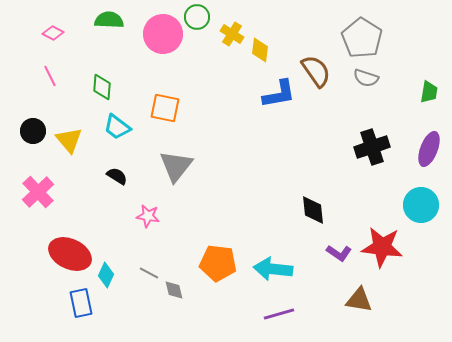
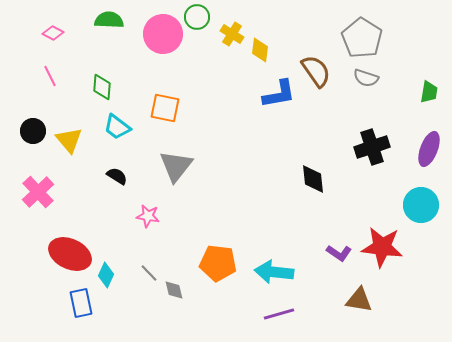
black diamond: moved 31 px up
cyan arrow: moved 1 px right, 3 px down
gray line: rotated 18 degrees clockwise
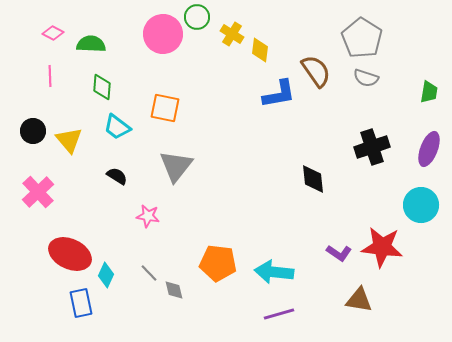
green semicircle: moved 18 px left, 24 px down
pink line: rotated 25 degrees clockwise
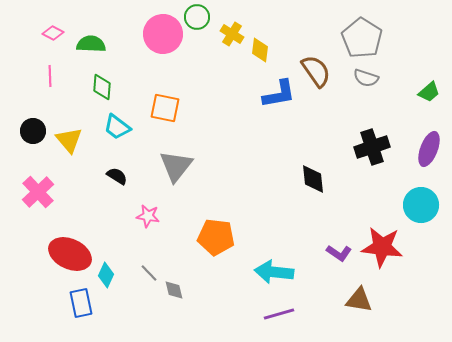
green trapezoid: rotated 40 degrees clockwise
orange pentagon: moved 2 px left, 26 px up
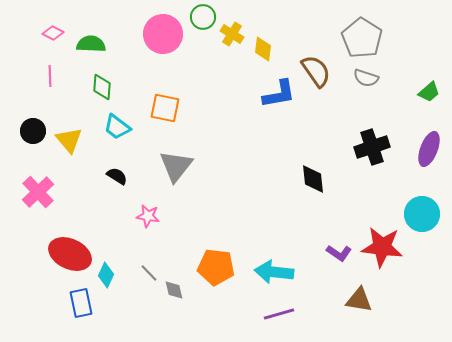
green circle: moved 6 px right
yellow diamond: moved 3 px right, 1 px up
cyan circle: moved 1 px right, 9 px down
orange pentagon: moved 30 px down
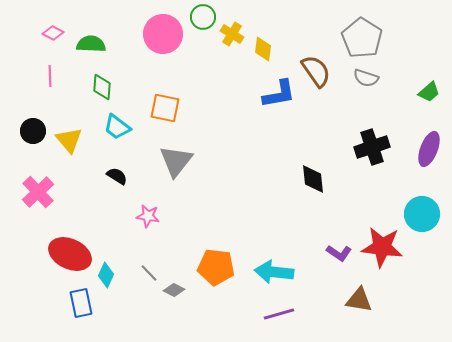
gray triangle: moved 5 px up
gray diamond: rotated 50 degrees counterclockwise
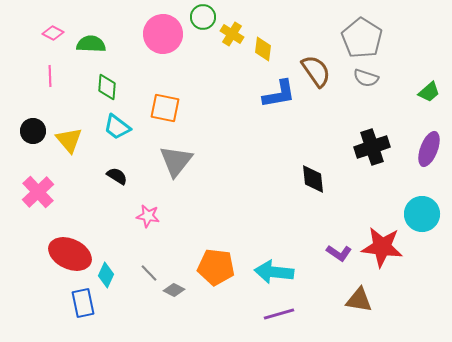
green diamond: moved 5 px right
blue rectangle: moved 2 px right
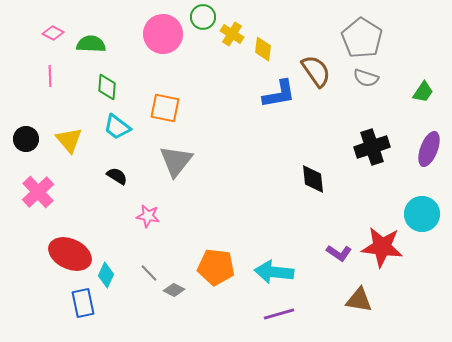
green trapezoid: moved 6 px left; rotated 15 degrees counterclockwise
black circle: moved 7 px left, 8 px down
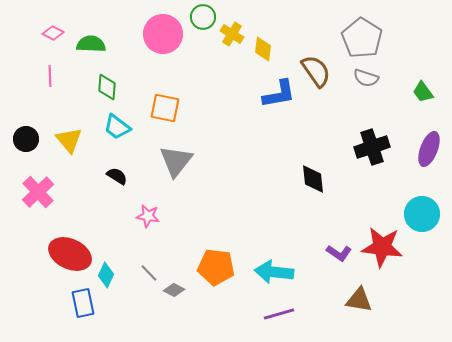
green trapezoid: rotated 110 degrees clockwise
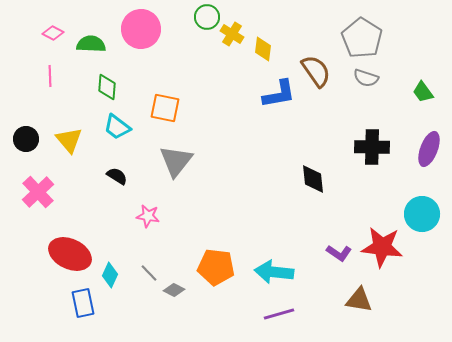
green circle: moved 4 px right
pink circle: moved 22 px left, 5 px up
black cross: rotated 20 degrees clockwise
cyan diamond: moved 4 px right
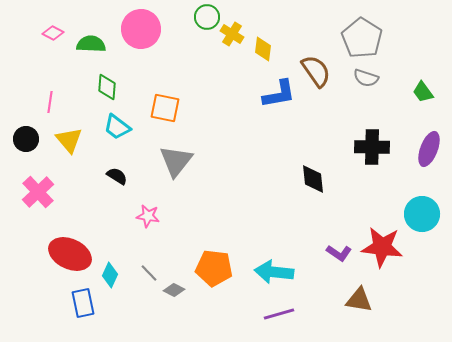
pink line: moved 26 px down; rotated 10 degrees clockwise
orange pentagon: moved 2 px left, 1 px down
